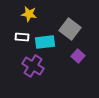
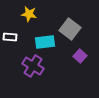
white rectangle: moved 12 px left
purple square: moved 2 px right
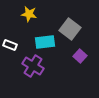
white rectangle: moved 8 px down; rotated 16 degrees clockwise
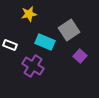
yellow star: rotated 21 degrees counterclockwise
gray square: moved 1 px left, 1 px down; rotated 20 degrees clockwise
cyan rectangle: rotated 30 degrees clockwise
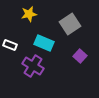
gray square: moved 1 px right, 6 px up
cyan rectangle: moved 1 px left, 1 px down
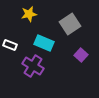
purple square: moved 1 px right, 1 px up
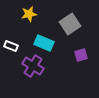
white rectangle: moved 1 px right, 1 px down
purple square: rotated 32 degrees clockwise
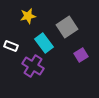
yellow star: moved 1 px left, 2 px down
gray square: moved 3 px left, 3 px down
cyan rectangle: rotated 30 degrees clockwise
purple square: rotated 16 degrees counterclockwise
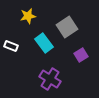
purple cross: moved 17 px right, 13 px down
